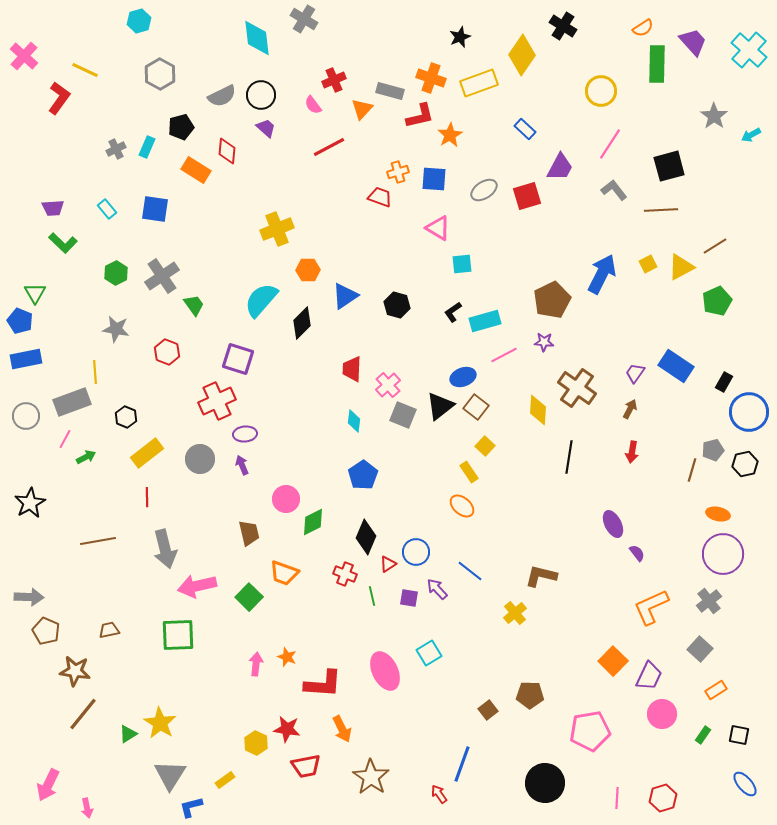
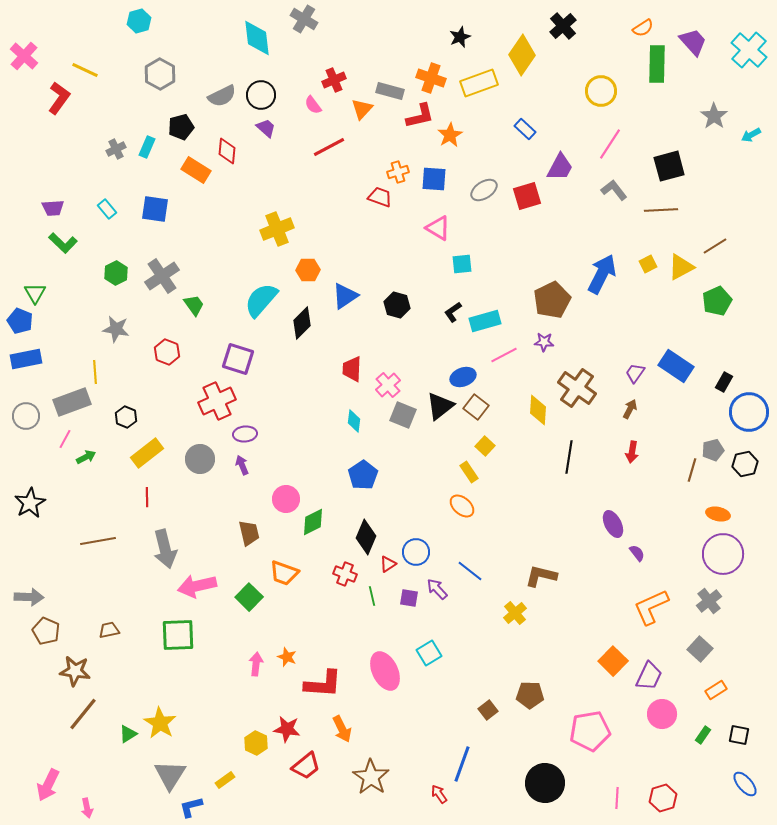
black cross at (563, 26): rotated 16 degrees clockwise
red trapezoid at (306, 766): rotated 28 degrees counterclockwise
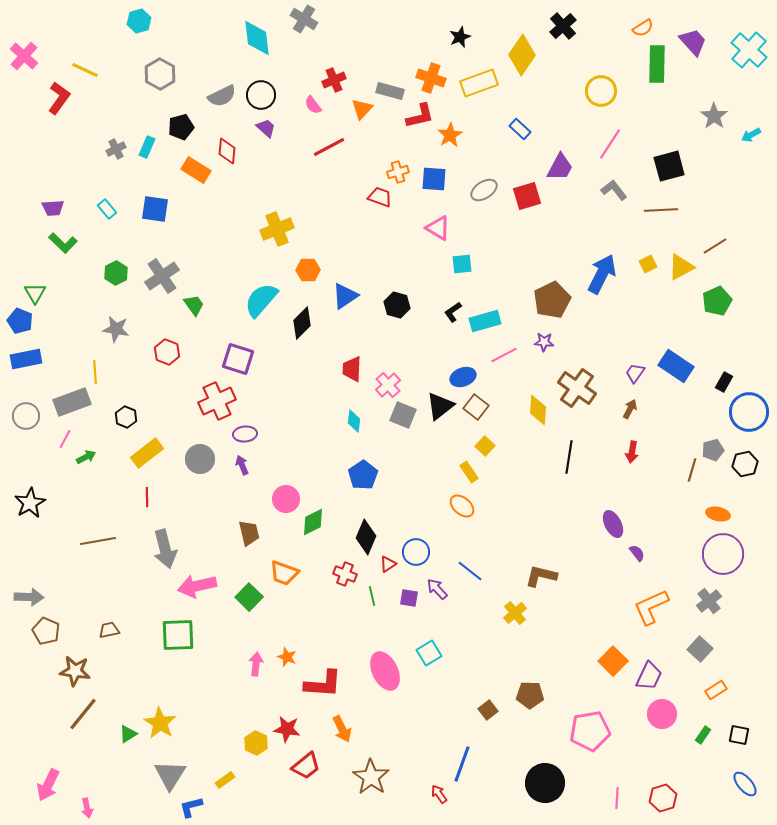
blue rectangle at (525, 129): moved 5 px left
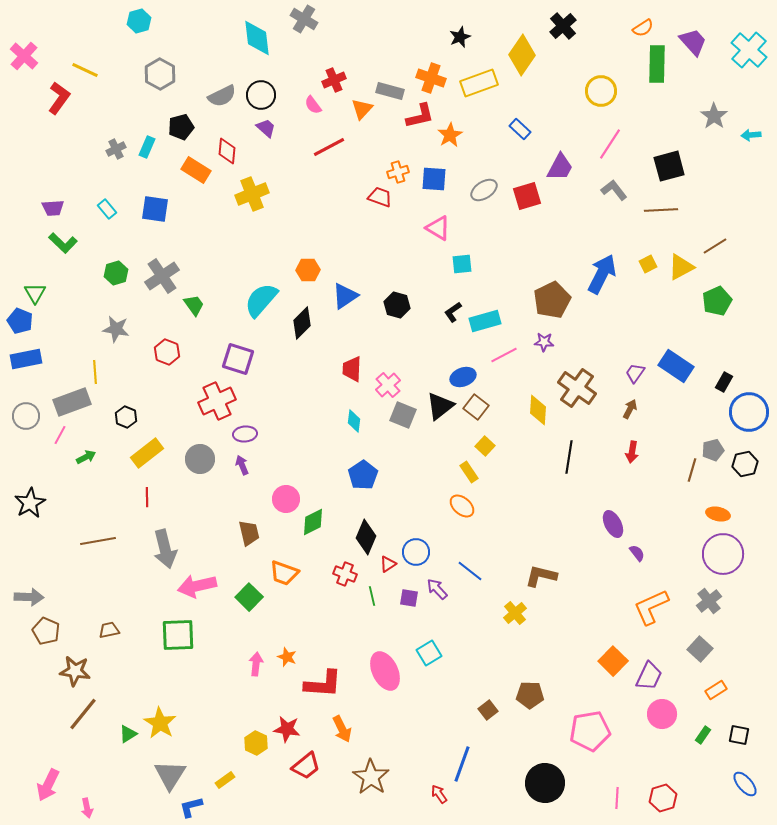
cyan arrow at (751, 135): rotated 24 degrees clockwise
yellow cross at (277, 229): moved 25 px left, 35 px up
green hexagon at (116, 273): rotated 10 degrees clockwise
pink line at (65, 439): moved 5 px left, 4 px up
